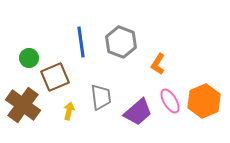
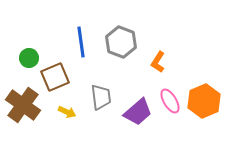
orange L-shape: moved 2 px up
yellow arrow: moved 2 px left, 1 px down; rotated 102 degrees clockwise
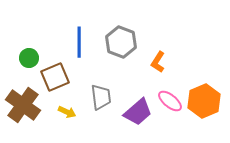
blue line: moved 2 px left; rotated 8 degrees clockwise
pink ellipse: rotated 20 degrees counterclockwise
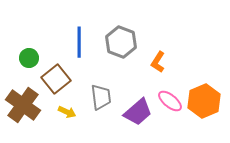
brown square: moved 1 px right, 2 px down; rotated 16 degrees counterclockwise
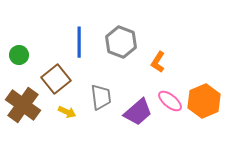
green circle: moved 10 px left, 3 px up
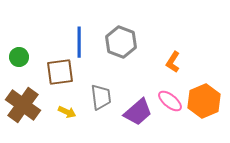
green circle: moved 2 px down
orange L-shape: moved 15 px right
brown square: moved 4 px right, 7 px up; rotated 32 degrees clockwise
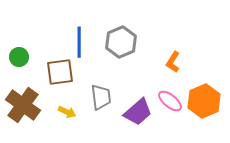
gray hexagon: rotated 16 degrees clockwise
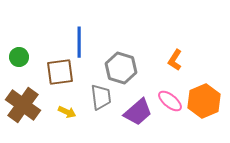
gray hexagon: moved 26 px down; rotated 20 degrees counterclockwise
orange L-shape: moved 2 px right, 2 px up
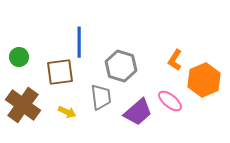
gray hexagon: moved 2 px up
orange hexagon: moved 21 px up
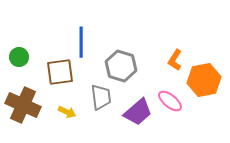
blue line: moved 2 px right
orange hexagon: rotated 12 degrees clockwise
brown cross: rotated 12 degrees counterclockwise
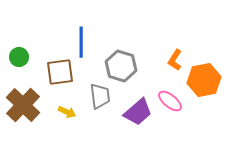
gray trapezoid: moved 1 px left, 1 px up
brown cross: rotated 20 degrees clockwise
